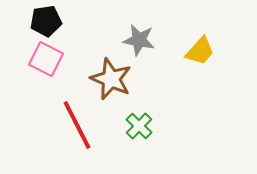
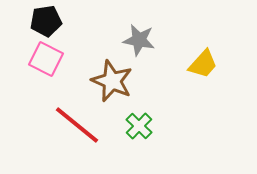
yellow trapezoid: moved 3 px right, 13 px down
brown star: moved 1 px right, 2 px down
red line: rotated 24 degrees counterclockwise
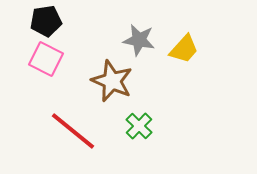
yellow trapezoid: moved 19 px left, 15 px up
red line: moved 4 px left, 6 px down
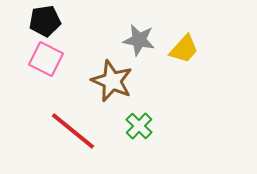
black pentagon: moved 1 px left
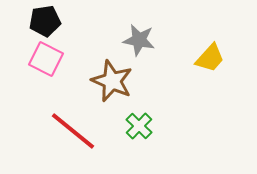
yellow trapezoid: moved 26 px right, 9 px down
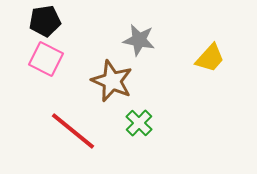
green cross: moved 3 px up
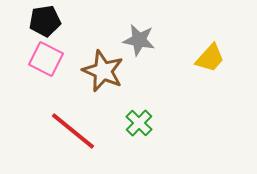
brown star: moved 9 px left, 10 px up
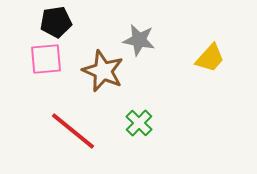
black pentagon: moved 11 px right, 1 px down
pink square: rotated 32 degrees counterclockwise
